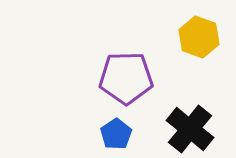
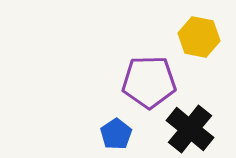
yellow hexagon: rotated 9 degrees counterclockwise
purple pentagon: moved 23 px right, 4 px down
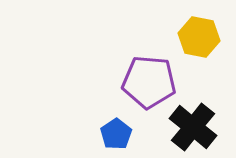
purple pentagon: rotated 6 degrees clockwise
black cross: moved 3 px right, 2 px up
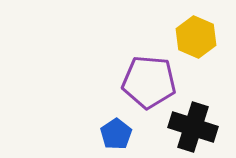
yellow hexagon: moved 3 px left; rotated 12 degrees clockwise
black cross: rotated 21 degrees counterclockwise
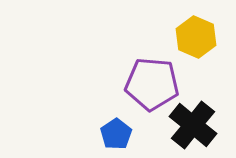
purple pentagon: moved 3 px right, 2 px down
black cross: moved 2 px up; rotated 21 degrees clockwise
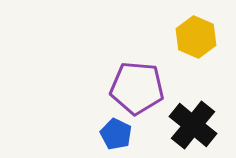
purple pentagon: moved 15 px left, 4 px down
blue pentagon: rotated 12 degrees counterclockwise
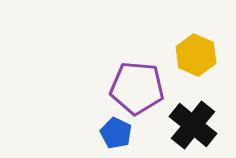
yellow hexagon: moved 18 px down
blue pentagon: moved 1 px up
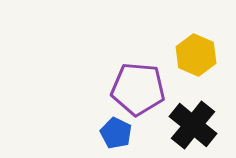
purple pentagon: moved 1 px right, 1 px down
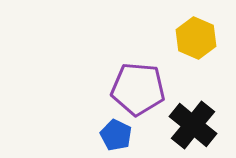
yellow hexagon: moved 17 px up
blue pentagon: moved 2 px down
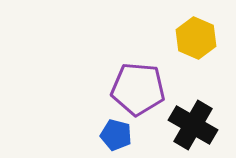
black cross: rotated 9 degrees counterclockwise
blue pentagon: rotated 12 degrees counterclockwise
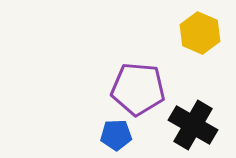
yellow hexagon: moved 4 px right, 5 px up
blue pentagon: rotated 16 degrees counterclockwise
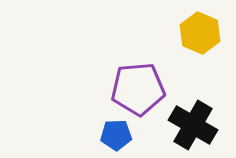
purple pentagon: rotated 10 degrees counterclockwise
